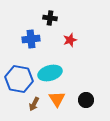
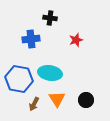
red star: moved 6 px right
cyan ellipse: rotated 25 degrees clockwise
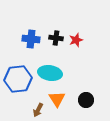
black cross: moved 6 px right, 20 px down
blue cross: rotated 12 degrees clockwise
blue hexagon: moved 1 px left; rotated 16 degrees counterclockwise
brown arrow: moved 4 px right, 6 px down
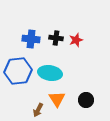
blue hexagon: moved 8 px up
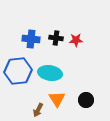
red star: rotated 16 degrees clockwise
